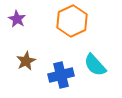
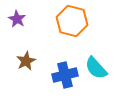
orange hexagon: rotated 20 degrees counterclockwise
cyan semicircle: moved 1 px right, 3 px down
blue cross: moved 4 px right
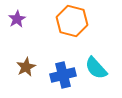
purple star: rotated 12 degrees clockwise
brown star: moved 6 px down
blue cross: moved 2 px left
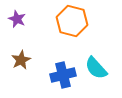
purple star: rotated 18 degrees counterclockwise
brown star: moved 5 px left, 7 px up
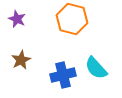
orange hexagon: moved 2 px up
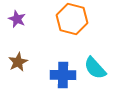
brown star: moved 3 px left, 2 px down
cyan semicircle: moved 1 px left
blue cross: rotated 15 degrees clockwise
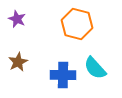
orange hexagon: moved 5 px right, 5 px down
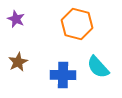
purple star: moved 1 px left
cyan semicircle: moved 3 px right, 1 px up
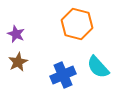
purple star: moved 15 px down
blue cross: rotated 25 degrees counterclockwise
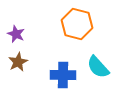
blue cross: rotated 25 degrees clockwise
